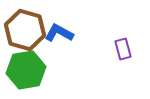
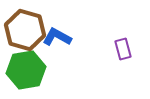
blue L-shape: moved 2 px left, 4 px down
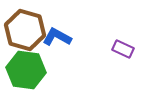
purple rectangle: rotated 50 degrees counterclockwise
green hexagon: rotated 18 degrees clockwise
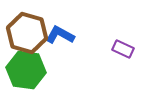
brown hexagon: moved 2 px right, 3 px down
blue L-shape: moved 3 px right, 2 px up
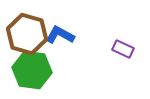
brown hexagon: moved 1 px down
green hexagon: moved 6 px right
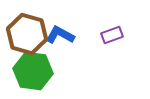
purple rectangle: moved 11 px left, 14 px up; rotated 45 degrees counterclockwise
green hexagon: moved 1 px right, 1 px down
